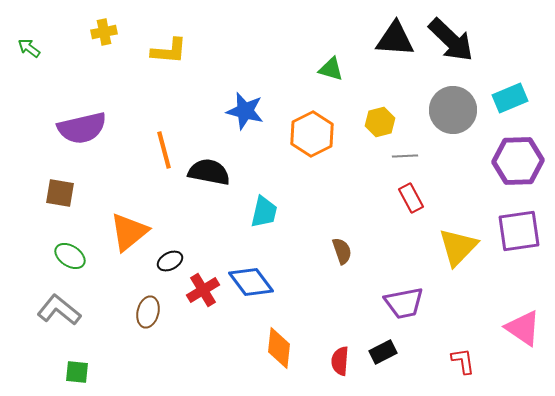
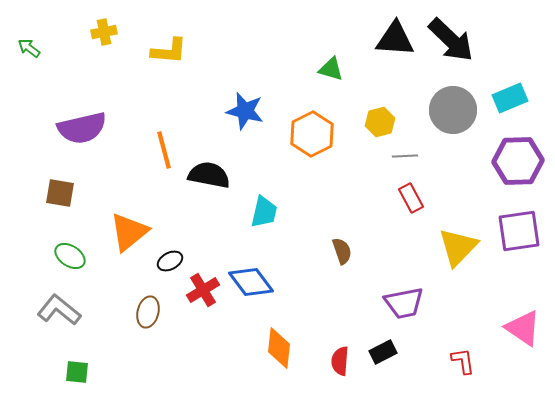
black semicircle: moved 3 px down
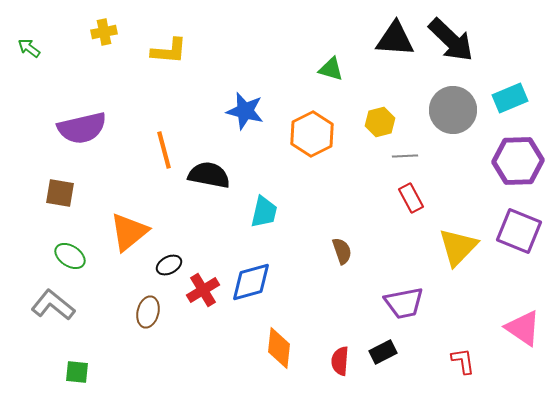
purple square: rotated 30 degrees clockwise
black ellipse: moved 1 px left, 4 px down
blue diamond: rotated 69 degrees counterclockwise
gray L-shape: moved 6 px left, 5 px up
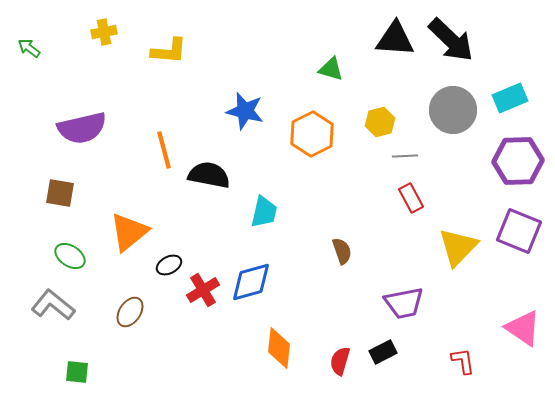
brown ellipse: moved 18 px left; rotated 20 degrees clockwise
red semicircle: rotated 12 degrees clockwise
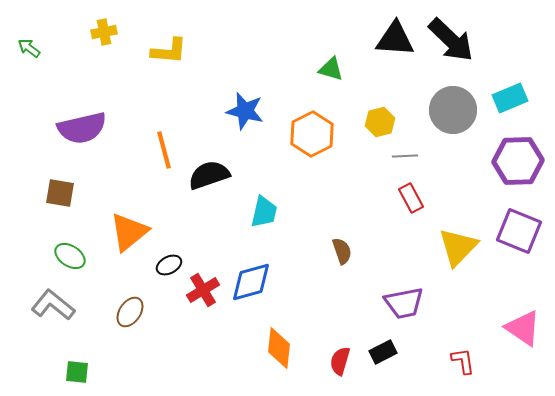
black semicircle: rotated 30 degrees counterclockwise
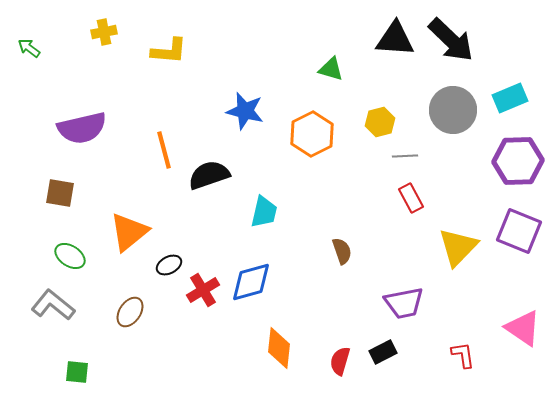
red L-shape: moved 6 px up
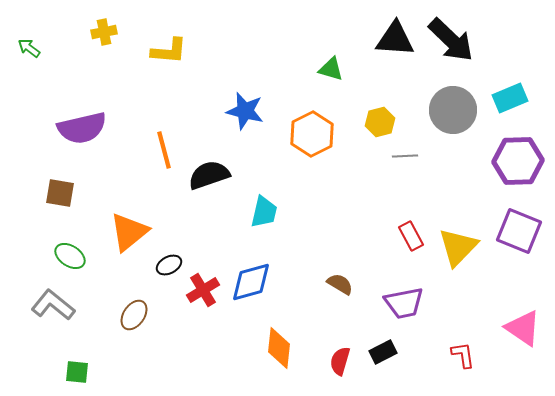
red rectangle: moved 38 px down
brown semicircle: moved 2 px left, 33 px down; rotated 40 degrees counterclockwise
brown ellipse: moved 4 px right, 3 px down
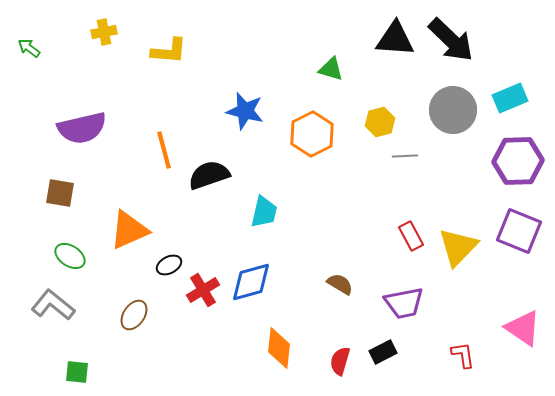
orange triangle: moved 2 px up; rotated 15 degrees clockwise
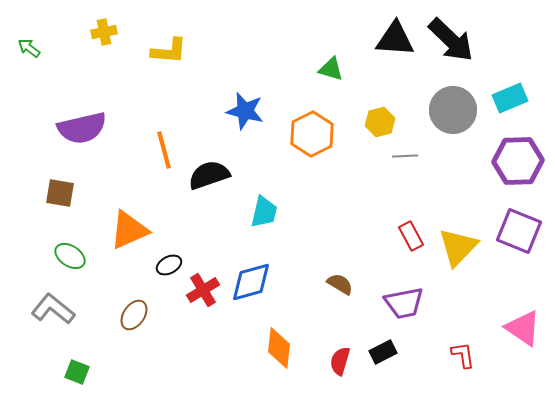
gray L-shape: moved 4 px down
green square: rotated 15 degrees clockwise
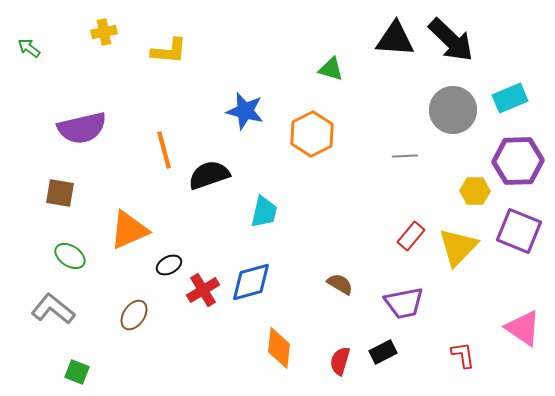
yellow hexagon: moved 95 px right, 69 px down; rotated 16 degrees clockwise
red rectangle: rotated 68 degrees clockwise
